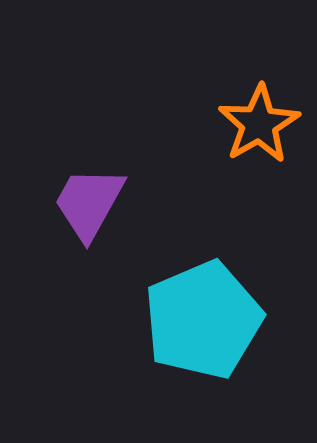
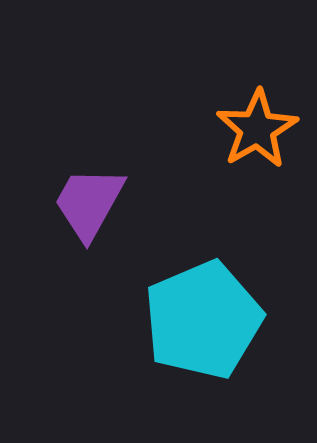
orange star: moved 2 px left, 5 px down
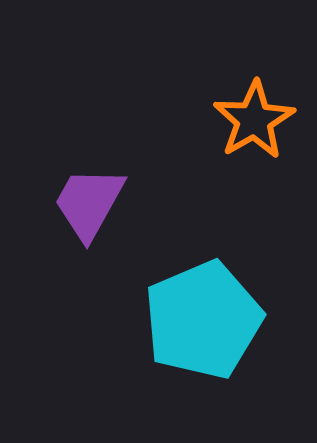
orange star: moved 3 px left, 9 px up
